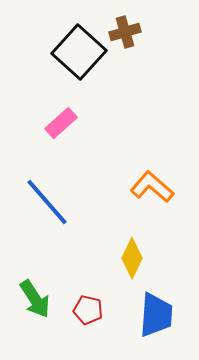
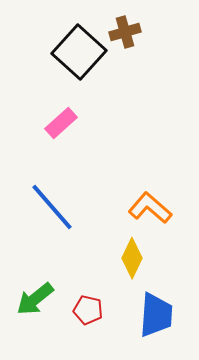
orange L-shape: moved 2 px left, 21 px down
blue line: moved 5 px right, 5 px down
green arrow: rotated 84 degrees clockwise
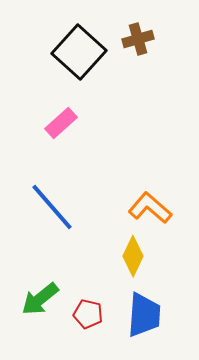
brown cross: moved 13 px right, 7 px down
yellow diamond: moved 1 px right, 2 px up
green arrow: moved 5 px right
red pentagon: moved 4 px down
blue trapezoid: moved 12 px left
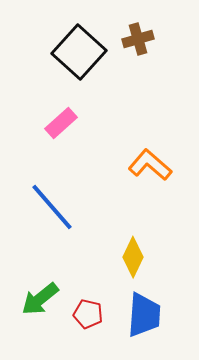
orange L-shape: moved 43 px up
yellow diamond: moved 1 px down
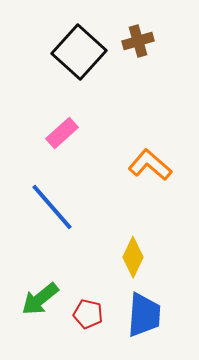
brown cross: moved 2 px down
pink rectangle: moved 1 px right, 10 px down
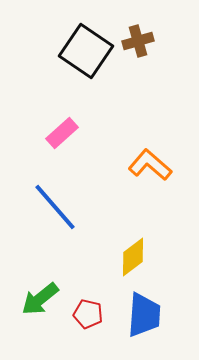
black square: moved 7 px right, 1 px up; rotated 8 degrees counterclockwise
blue line: moved 3 px right
yellow diamond: rotated 27 degrees clockwise
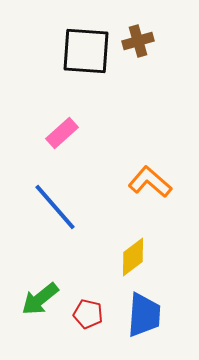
black square: rotated 30 degrees counterclockwise
orange L-shape: moved 17 px down
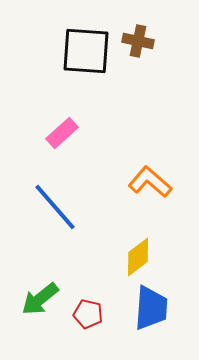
brown cross: rotated 28 degrees clockwise
yellow diamond: moved 5 px right
blue trapezoid: moved 7 px right, 7 px up
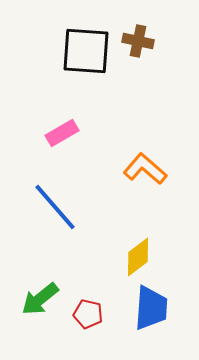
pink rectangle: rotated 12 degrees clockwise
orange L-shape: moved 5 px left, 13 px up
